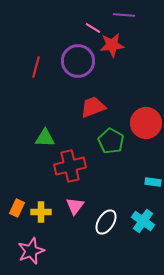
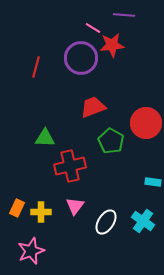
purple circle: moved 3 px right, 3 px up
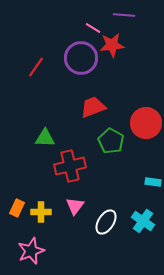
red line: rotated 20 degrees clockwise
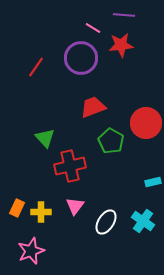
red star: moved 9 px right
green triangle: rotated 45 degrees clockwise
cyan rectangle: rotated 21 degrees counterclockwise
